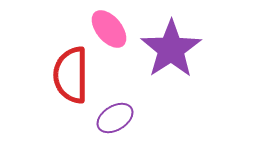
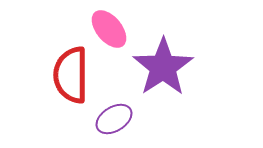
purple star: moved 8 px left, 18 px down
purple ellipse: moved 1 px left, 1 px down
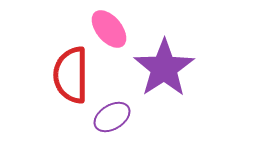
purple star: moved 1 px right, 1 px down
purple ellipse: moved 2 px left, 2 px up
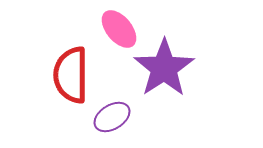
pink ellipse: moved 10 px right
